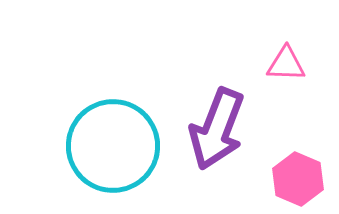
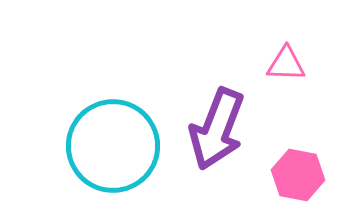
pink hexagon: moved 4 px up; rotated 12 degrees counterclockwise
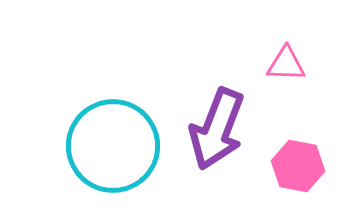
pink hexagon: moved 9 px up
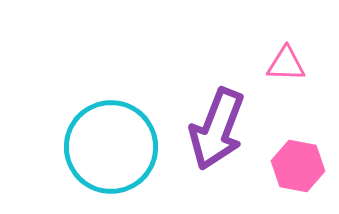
cyan circle: moved 2 px left, 1 px down
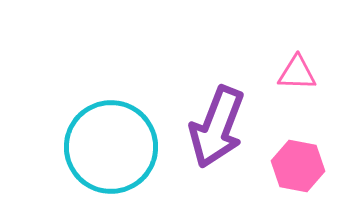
pink triangle: moved 11 px right, 9 px down
purple arrow: moved 2 px up
